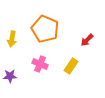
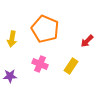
red arrow: moved 1 px down
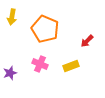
yellow arrow: moved 22 px up
yellow rectangle: rotated 35 degrees clockwise
purple star: moved 3 px up; rotated 16 degrees counterclockwise
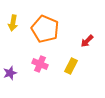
yellow arrow: moved 1 px right, 6 px down
yellow rectangle: rotated 42 degrees counterclockwise
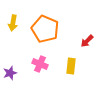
yellow rectangle: rotated 21 degrees counterclockwise
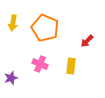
orange pentagon: moved 1 px up
purple star: moved 1 px right, 5 px down
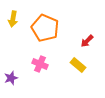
yellow arrow: moved 4 px up
yellow rectangle: moved 7 px right, 1 px up; rotated 56 degrees counterclockwise
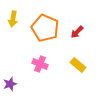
red arrow: moved 10 px left, 9 px up
purple star: moved 1 px left, 6 px down
